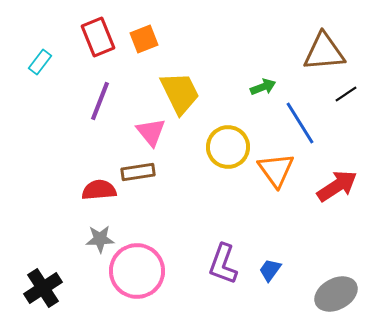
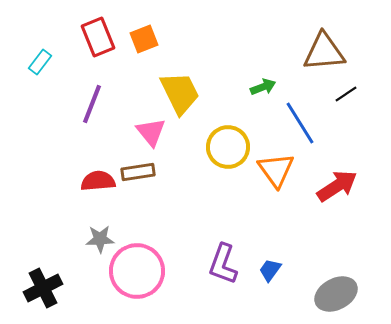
purple line: moved 8 px left, 3 px down
red semicircle: moved 1 px left, 9 px up
black cross: rotated 6 degrees clockwise
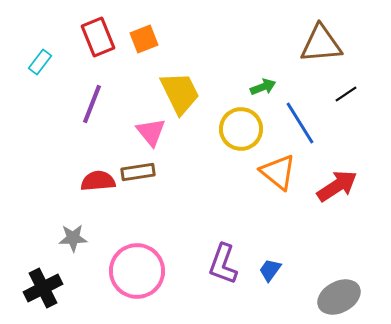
brown triangle: moved 3 px left, 8 px up
yellow circle: moved 13 px right, 18 px up
orange triangle: moved 2 px right, 2 px down; rotated 15 degrees counterclockwise
gray star: moved 27 px left, 1 px up
gray ellipse: moved 3 px right, 3 px down
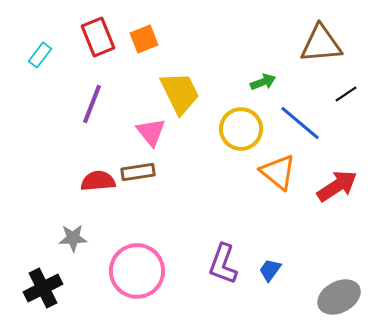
cyan rectangle: moved 7 px up
green arrow: moved 5 px up
blue line: rotated 18 degrees counterclockwise
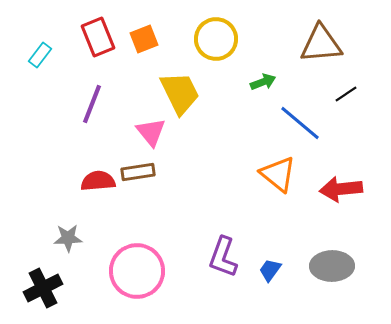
yellow circle: moved 25 px left, 90 px up
orange triangle: moved 2 px down
red arrow: moved 4 px right, 3 px down; rotated 153 degrees counterclockwise
gray star: moved 5 px left
purple L-shape: moved 7 px up
gray ellipse: moved 7 px left, 31 px up; rotated 27 degrees clockwise
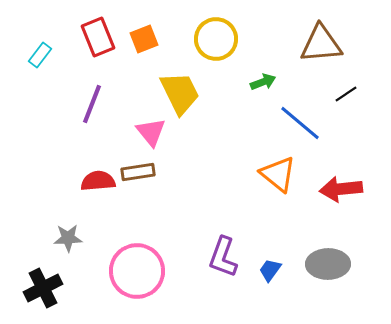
gray ellipse: moved 4 px left, 2 px up
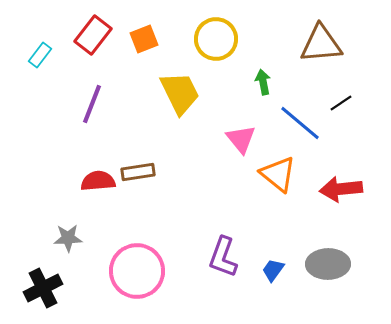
red rectangle: moved 5 px left, 2 px up; rotated 60 degrees clockwise
green arrow: rotated 80 degrees counterclockwise
black line: moved 5 px left, 9 px down
pink triangle: moved 90 px right, 7 px down
blue trapezoid: moved 3 px right
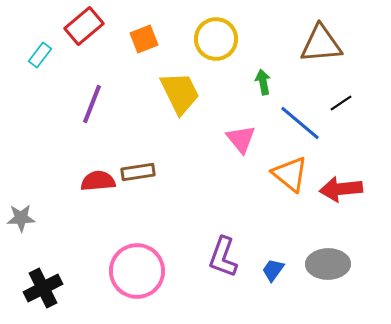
red rectangle: moved 9 px left, 9 px up; rotated 12 degrees clockwise
orange triangle: moved 12 px right
gray star: moved 47 px left, 20 px up
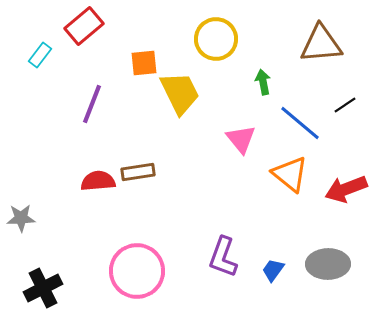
orange square: moved 24 px down; rotated 16 degrees clockwise
black line: moved 4 px right, 2 px down
red arrow: moved 5 px right; rotated 15 degrees counterclockwise
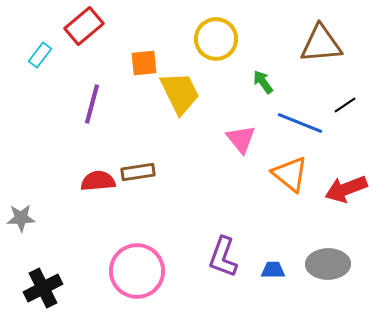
green arrow: rotated 25 degrees counterclockwise
purple line: rotated 6 degrees counterclockwise
blue line: rotated 18 degrees counterclockwise
blue trapezoid: rotated 55 degrees clockwise
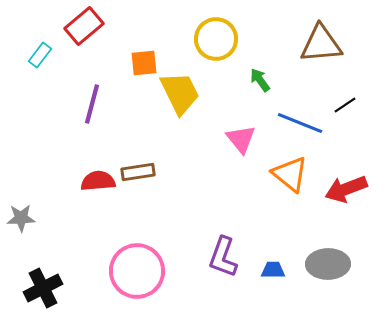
green arrow: moved 3 px left, 2 px up
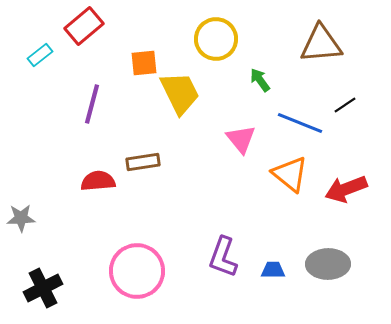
cyan rectangle: rotated 15 degrees clockwise
brown rectangle: moved 5 px right, 10 px up
